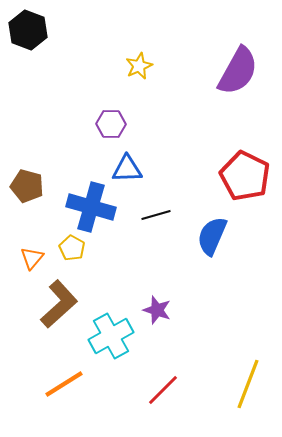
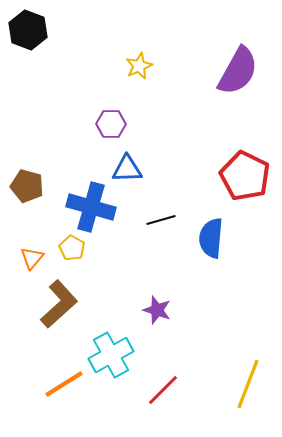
black line: moved 5 px right, 5 px down
blue semicircle: moved 1 px left, 2 px down; rotated 18 degrees counterclockwise
cyan cross: moved 19 px down
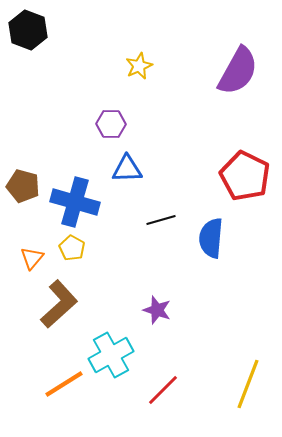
brown pentagon: moved 4 px left
blue cross: moved 16 px left, 5 px up
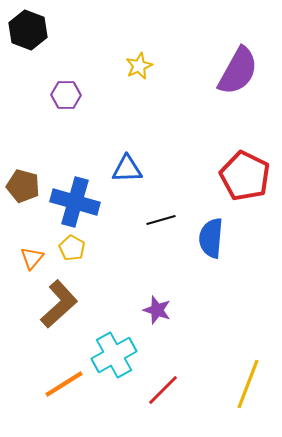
purple hexagon: moved 45 px left, 29 px up
cyan cross: moved 3 px right
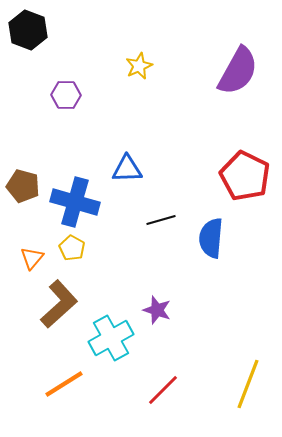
cyan cross: moved 3 px left, 17 px up
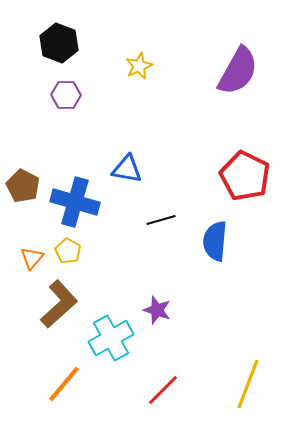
black hexagon: moved 31 px right, 13 px down
blue triangle: rotated 12 degrees clockwise
brown pentagon: rotated 12 degrees clockwise
blue semicircle: moved 4 px right, 3 px down
yellow pentagon: moved 4 px left, 3 px down
orange line: rotated 18 degrees counterclockwise
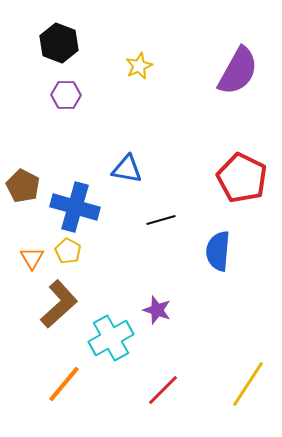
red pentagon: moved 3 px left, 2 px down
blue cross: moved 5 px down
blue semicircle: moved 3 px right, 10 px down
orange triangle: rotated 10 degrees counterclockwise
yellow line: rotated 12 degrees clockwise
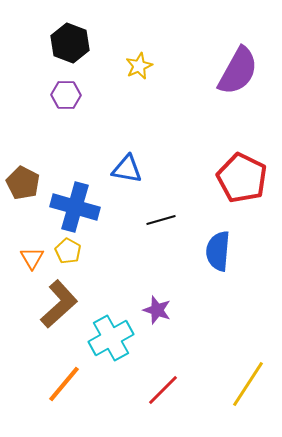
black hexagon: moved 11 px right
brown pentagon: moved 3 px up
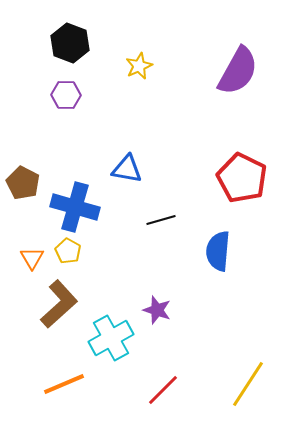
orange line: rotated 27 degrees clockwise
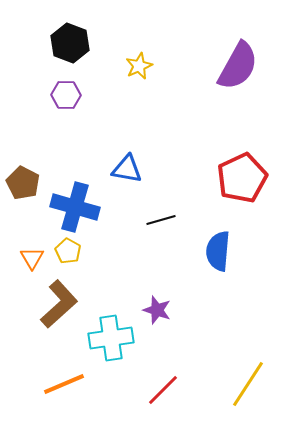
purple semicircle: moved 5 px up
red pentagon: rotated 21 degrees clockwise
cyan cross: rotated 21 degrees clockwise
